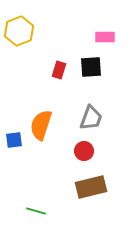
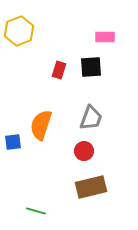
blue square: moved 1 px left, 2 px down
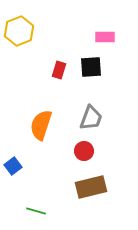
blue square: moved 24 px down; rotated 30 degrees counterclockwise
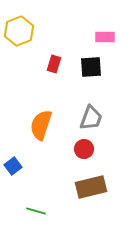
red rectangle: moved 5 px left, 6 px up
red circle: moved 2 px up
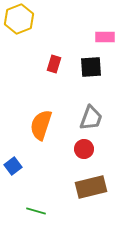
yellow hexagon: moved 12 px up
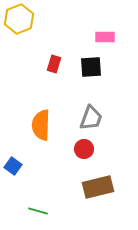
orange semicircle: rotated 16 degrees counterclockwise
blue square: rotated 18 degrees counterclockwise
brown rectangle: moved 7 px right
green line: moved 2 px right
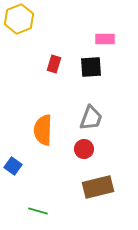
pink rectangle: moved 2 px down
orange semicircle: moved 2 px right, 5 px down
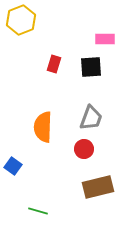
yellow hexagon: moved 2 px right, 1 px down
orange semicircle: moved 3 px up
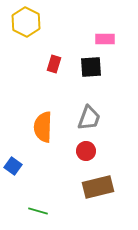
yellow hexagon: moved 5 px right, 2 px down; rotated 12 degrees counterclockwise
gray trapezoid: moved 2 px left
red circle: moved 2 px right, 2 px down
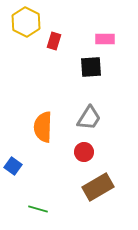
red rectangle: moved 23 px up
gray trapezoid: rotated 12 degrees clockwise
red circle: moved 2 px left, 1 px down
brown rectangle: rotated 16 degrees counterclockwise
green line: moved 2 px up
